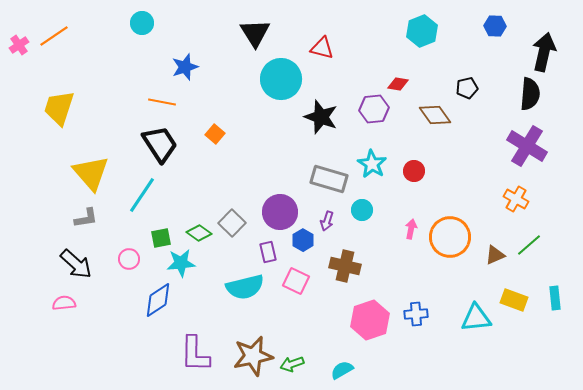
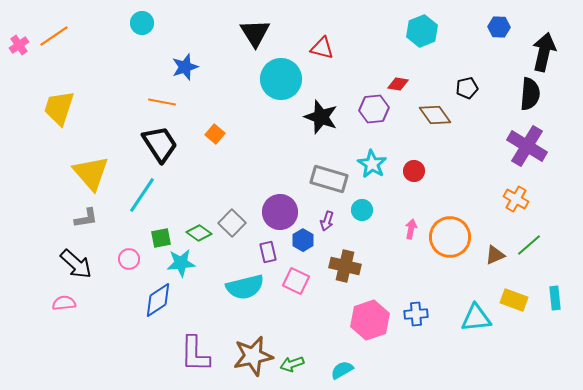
blue hexagon at (495, 26): moved 4 px right, 1 px down
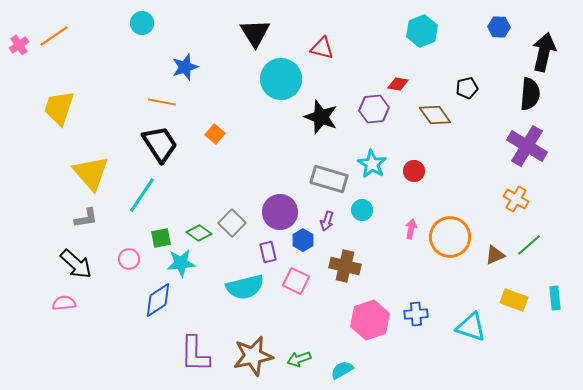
cyan triangle at (476, 318): moved 5 px left, 9 px down; rotated 24 degrees clockwise
green arrow at (292, 364): moved 7 px right, 5 px up
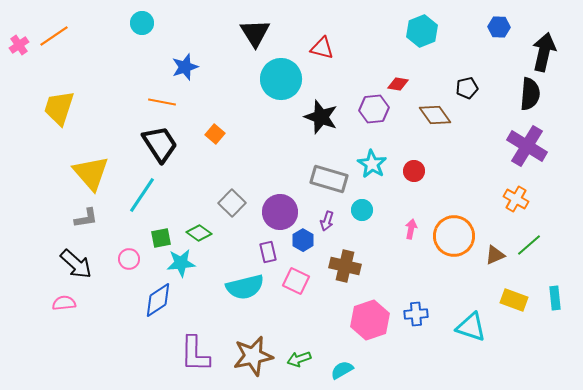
gray square at (232, 223): moved 20 px up
orange circle at (450, 237): moved 4 px right, 1 px up
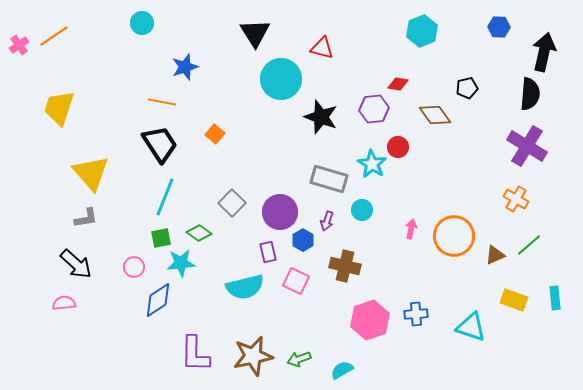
red circle at (414, 171): moved 16 px left, 24 px up
cyan line at (142, 195): moved 23 px right, 2 px down; rotated 12 degrees counterclockwise
pink circle at (129, 259): moved 5 px right, 8 px down
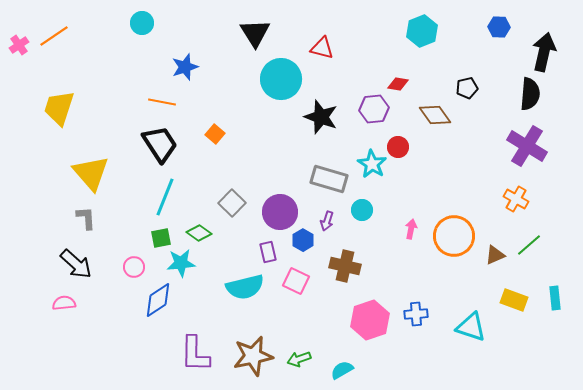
gray L-shape at (86, 218): rotated 85 degrees counterclockwise
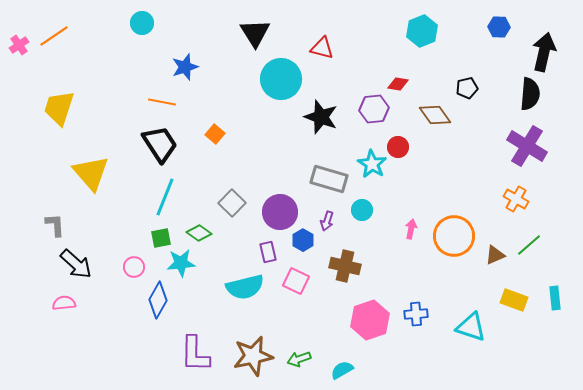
gray L-shape at (86, 218): moved 31 px left, 7 px down
blue diamond at (158, 300): rotated 27 degrees counterclockwise
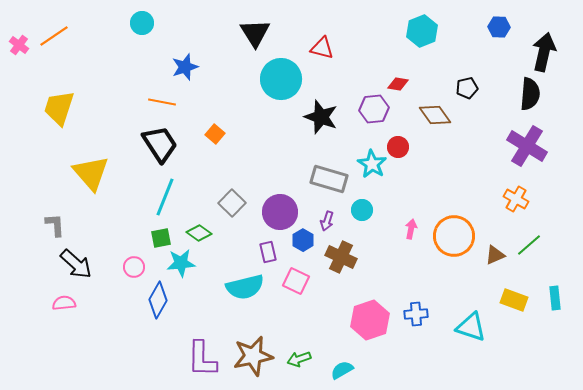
pink cross at (19, 45): rotated 18 degrees counterclockwise
brown cross at (345, 266): moved 4 px left, 9 px up; rotated 12 degrees clockwise
purple L-shape at (195, 354): moved 7 px right, 5 px down
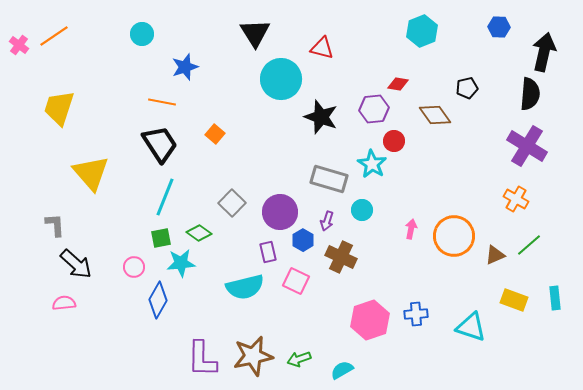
cyan circle at (142, 23): moved 11 px down
red circle at (398, 147): moved 4 px left, 6 px up
